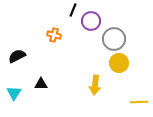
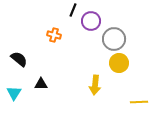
black semicircle: moved 2 px right, 3 px down; rotated 66 degrees clockwise
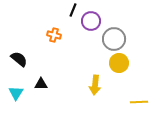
cyan triangle: moved 2 px right
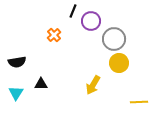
black line: moved 1 px down
orange cross: rotated 32 degrees clockwise
black semicircle: moved 2 px left, 3 px down; rotated 132 degrees clockwise
yellow arrow: moved 2 px left; rotated 24 degrees clockwise
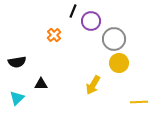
cyan triangle: moved 1 px right, 5 px down; rotated 14 degrees clockwise
